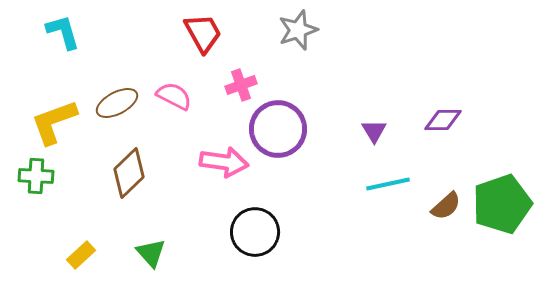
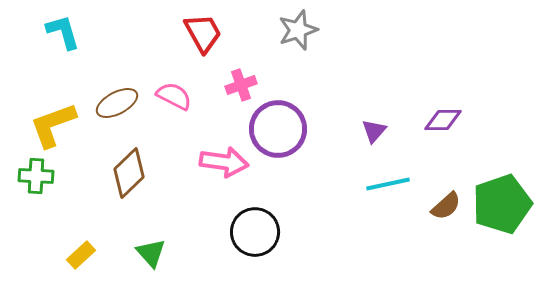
yellow L-shape: moved 1 px left, 3 px down
purple triangle: rotated 12 degrees clockwise
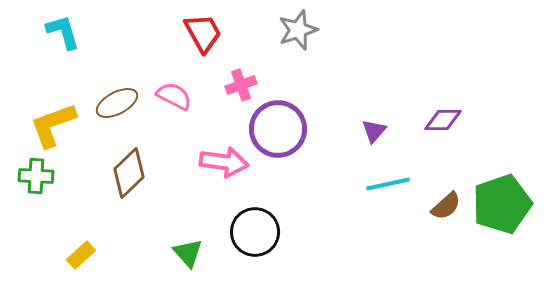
green triangle: moved 37 px right
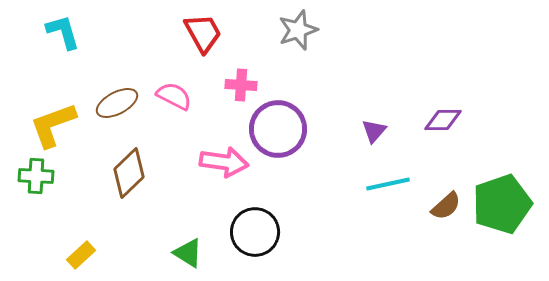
pink cross: rotated 24 degrees clockwise
green triangle: rotated 16 degrees counterclockwise
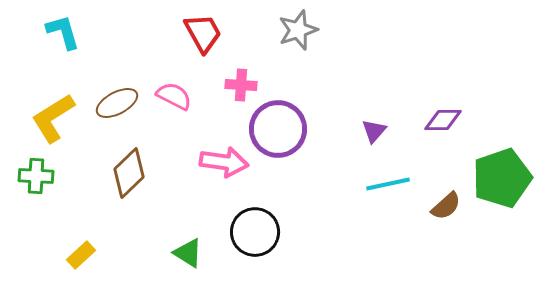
yellow L-shape: moved 7 px up; rotated 12 degrees counterclockwise
green pentagon: moved 26 px up
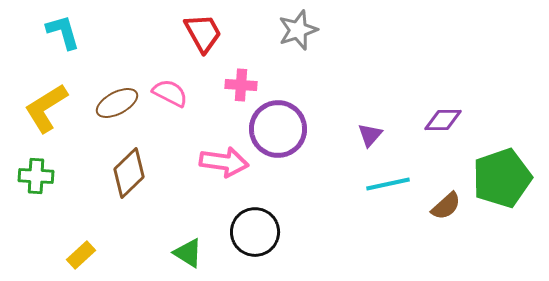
pink semicircle: moved 4 px left, 3 px up
yellow L-shape: moved 7 px left, 10 px up
purple triangle: moved 4 px left, 4 px down
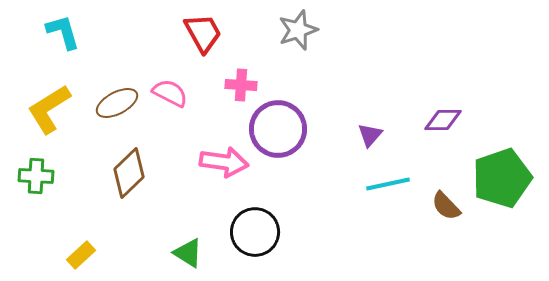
yellow L-shape: moved 3 px right, 1 px down
brown semicircle: rotated 88 degrees clockwise
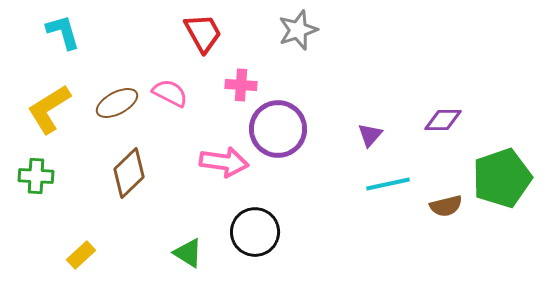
brown semicircle: rotated 60 degrees counterclockwise
